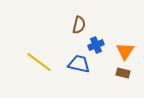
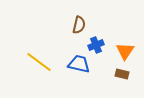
brown rectangle: moved 1 px left, 1 px down
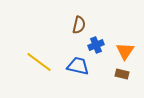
blue trapezoid: moved 1 px left, 2 px down
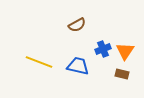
brown semicircle: moved 2 px left; rotated 48 degrees clockwise
blue cross: moved 7 px right, 4 px down
yellow line: rotated 16 degrees counterclockwise
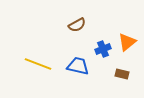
orange triangle: moved 2 px right, 9 px up; rotated 18 degrees clockwise
yellow line: moved 1 px left, 2 px down
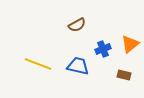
orange triangle: moved 3 px right, 2 px down
brown rectangle: moved 2 px right, 1 px down
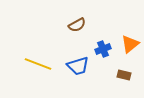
blue trapezoid: rotated 150 degrees clockwise
